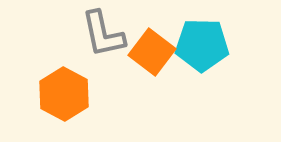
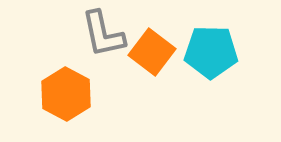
cyan pentagon: moved 9 px right, 7 px down
orange hexagon: moved 2 px right
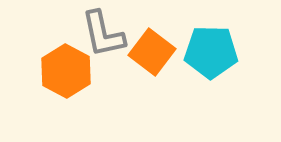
orange hexagon: moved 23 px up
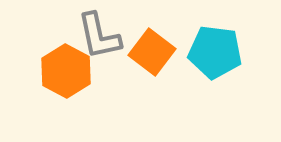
gray L-shape: moved 4 px left, 2 px down
cyan pentagon: moved 4 px right; rotated 6 degrees clockwise
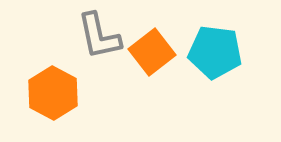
orange square: rotated 15 degrees clockwise
orange hexagon: moved 13 px left, 22 px down
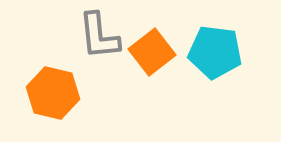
gray L-shape: rotated 6 degrees clockwise
orange hexagon: rotated 15 degrees counterclockwise
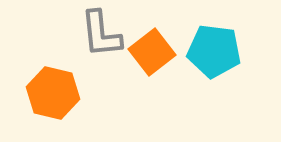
gray L-shape: moved 2 px right, 2 px up
cyan pentagon: moved 1 px left, 1 px up
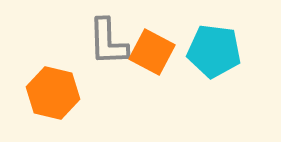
gray L-shape: moved 7 px right, 8 px down; rotated 4 degrees clockwise
orange square: rotated 24 degrees counterclockwise
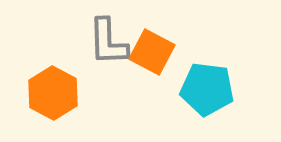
cyan pentagon: moved 7 px left, 38 px down
orange hexagon: rotated 15 degrees clockwise
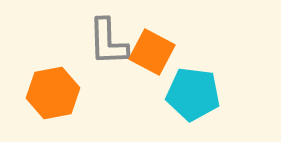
cyan pentagon: moved 14 px left, 5 px down
orange hexagon: rotated 21 degrees clockwise
